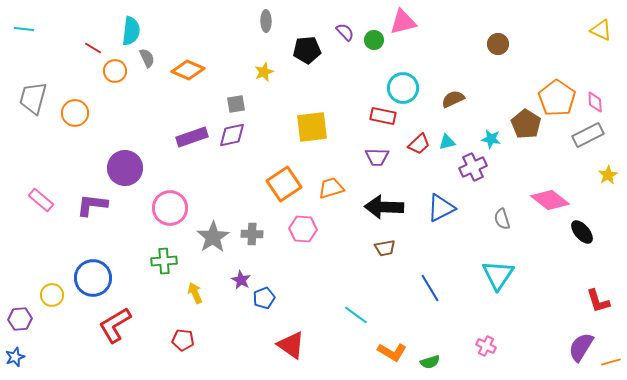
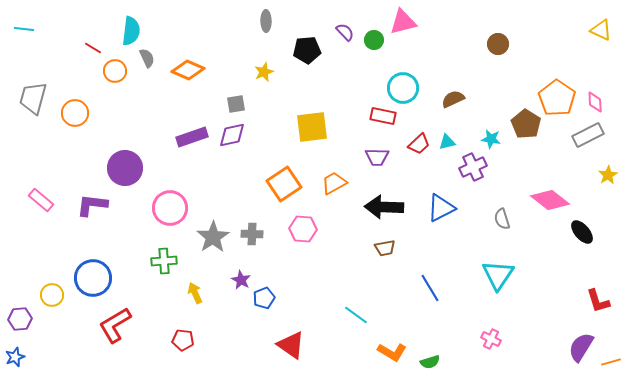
orange trapezoid at (331, 188): moved 3 px right, 5 px up; rotated 12 degrees counterclockwise
pink cross at (486, 346): moved 5 px right, 7 px up
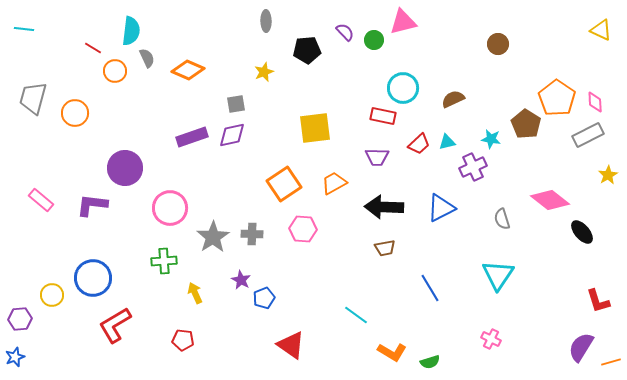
yellow square at (312, 127): moved 3 px right, 1 px down
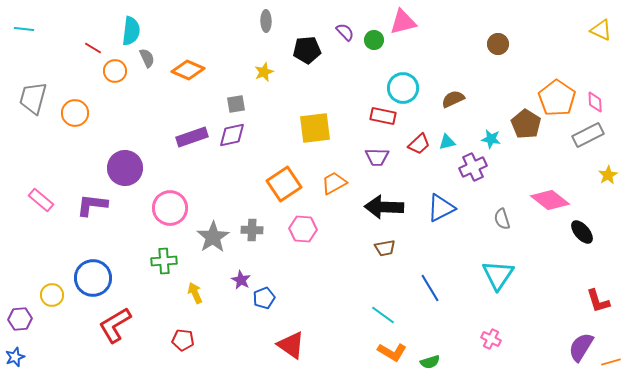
gray cross at (252, 234): moved 4 px up
cyan line at (356, 315): moved 27 px right
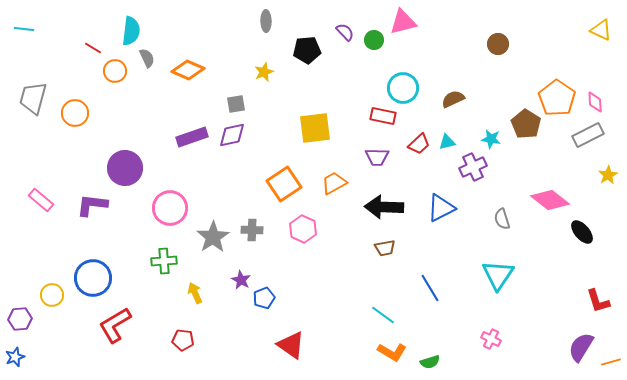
pink hexagon at (303, 229): rotated 20 degrees clockwise
